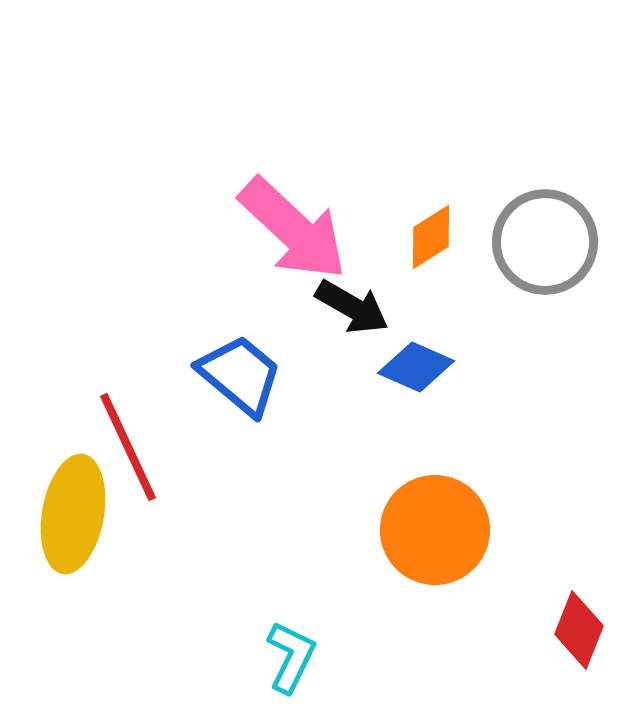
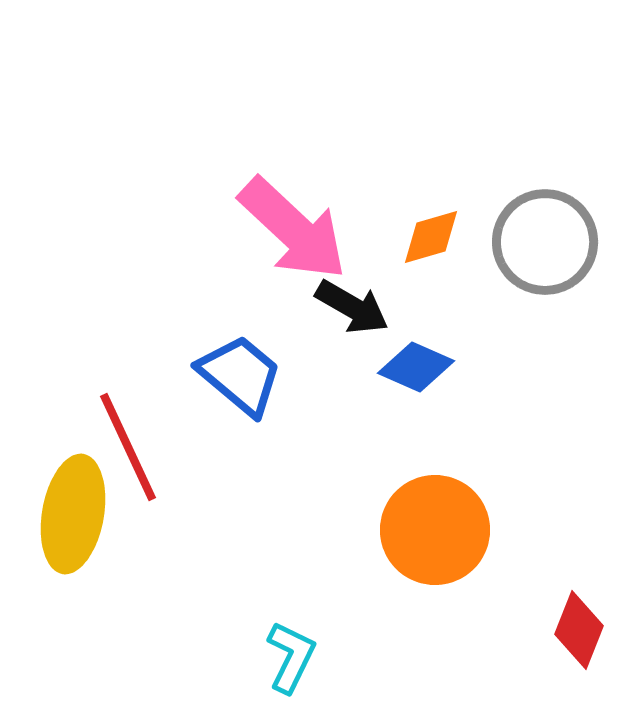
orange diamond: rotated 16 degrees clockwise
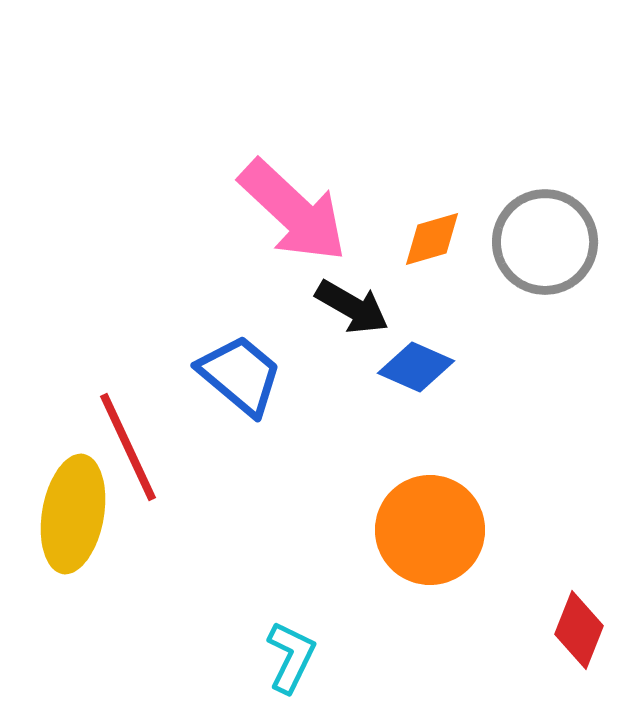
pink arrow: moved 18 px up
orange diamond: moved 1 px right, 2 px down
orange circle: moved 5 px left
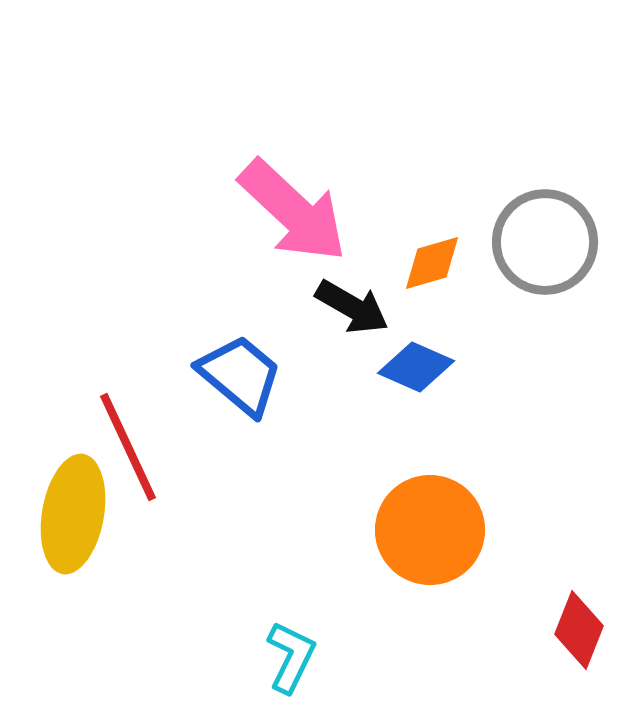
orange diamond: moved 24 px down
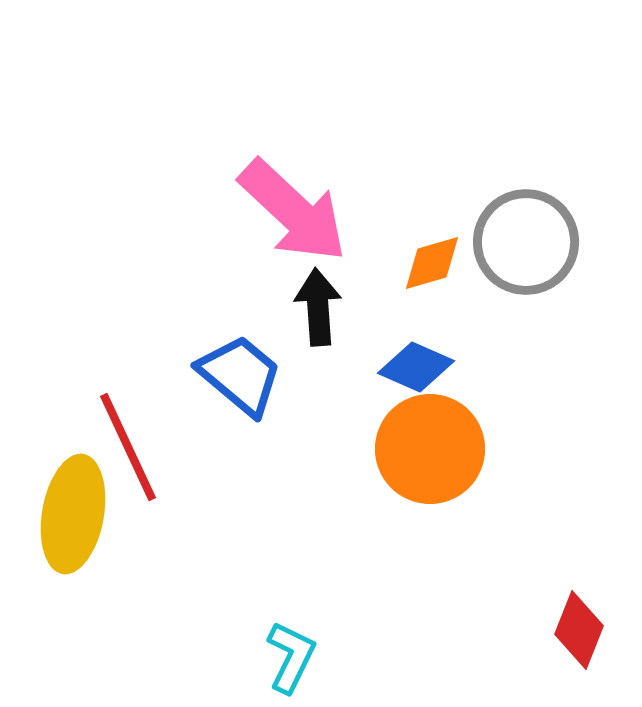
gray circle: moved 19 px left
black arrow: moved 34 px left; rotated 124 degrees counterclockwise
orange circle: moved 81 px up
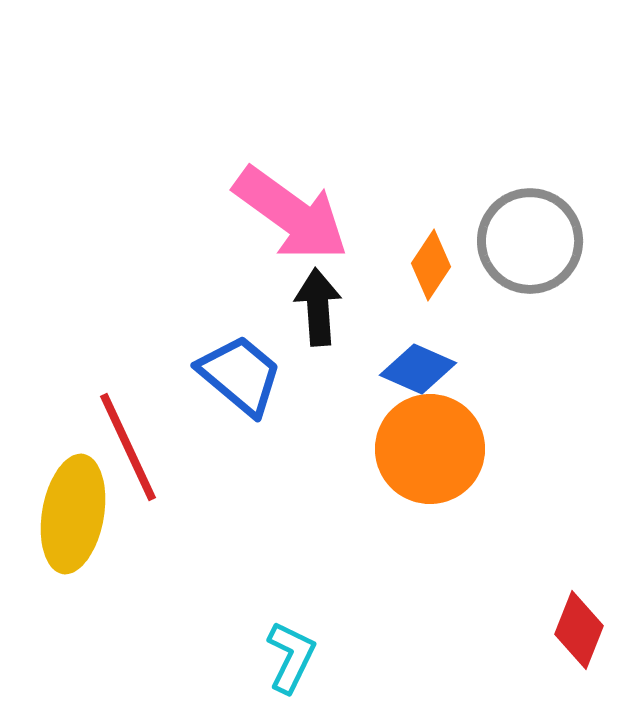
pink arrow: moved 2 px left, 3 px down; rotated 7 degrees counterclockwise
gray circle: moved 4 px right, 1 px up
orange diamond: moved 1 px left, 2 px down; rotated 40 degrees counterclockwise
blue diamond: moved 2 px right, 2 px down
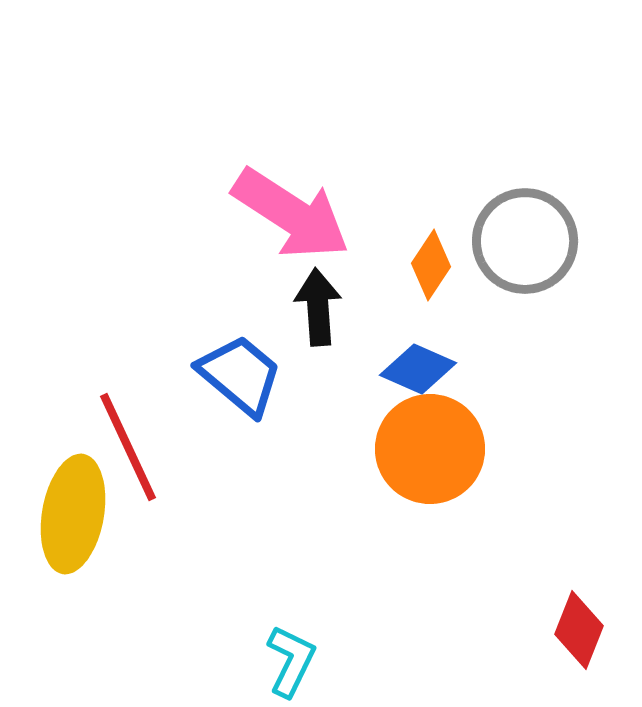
pink arrow: rotated 3 degrees counterclockwise
gray circle: moved 5 px left
cyan L-shape: moved 4 px down
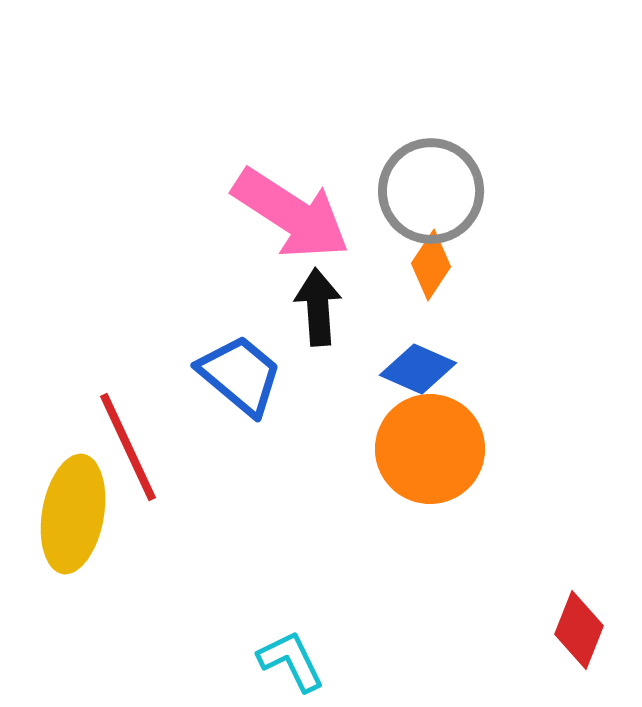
gray circle: moved 94 px left, 50 px up
cyan L-shape: rotated 52 degrees counterclockwise
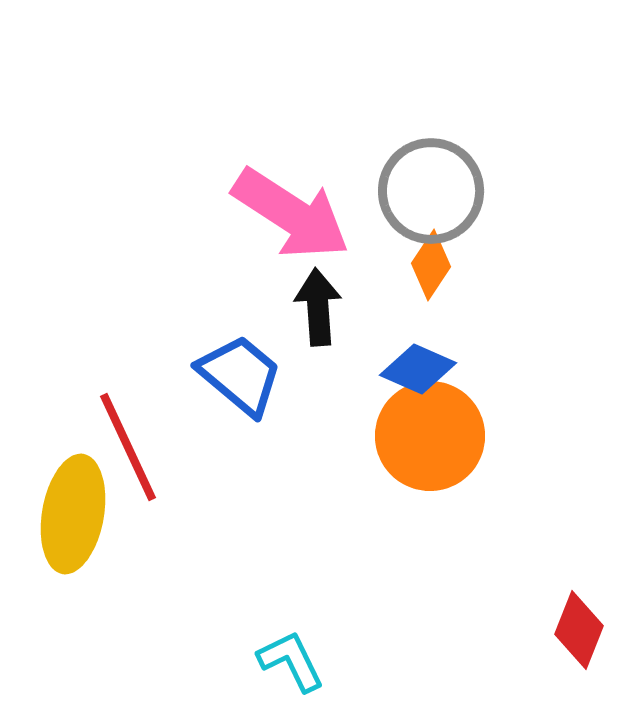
orange circle: moved 13 px up
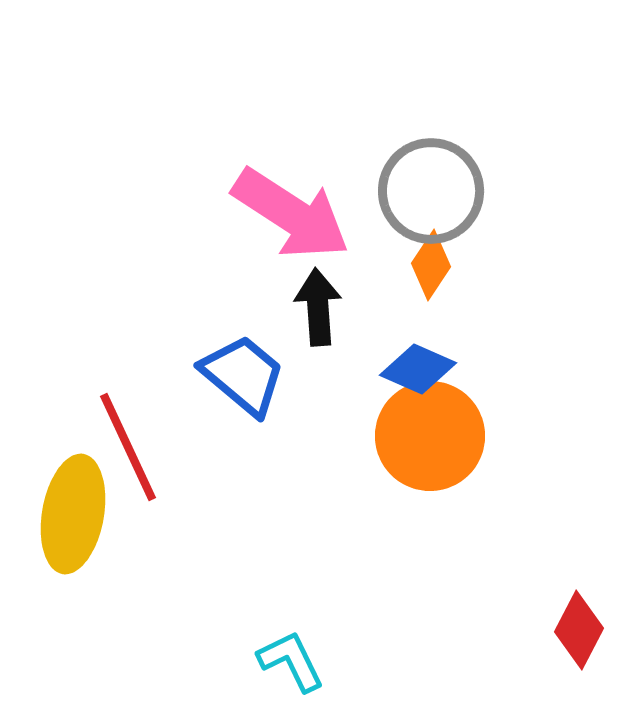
blue trapezoid: moved 3 px right
red diamond: rotated 6 degrees clockwise
